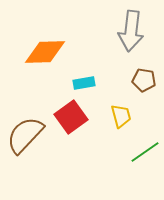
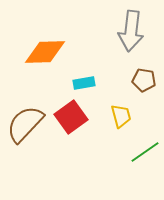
brown semicircle: moved 11 px up
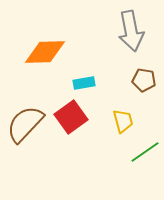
gray arrow: rotated 18 degrees counterclockwise
yellow trapezoid: moved 2 px right, 5 px down
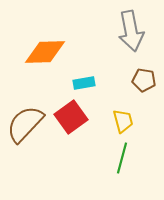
green line: moved 23 px left, 6 px down; rotated 40 degrees counterclockwise
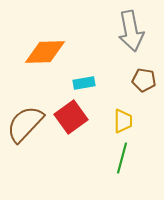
yellow trapezoid: rotated 15 degrees clockwise
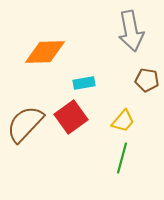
brown pentagon: moved 3 px right
yellow trapezoid: rotated 40 degrees clockwise
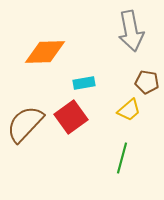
brown pentagon: moved 2 px down
yellow trapezoid: moved 6 px right, 11 px up; rotated 10 degrees clockwise
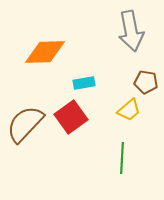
brown pentagon: moved 1 px left
green line: rotated 12 degrees counterclockwise
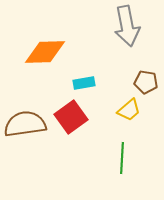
gray arrow: moved 4 px left, 5 px up
brown semicircle: rotated 39 degrees clockwise
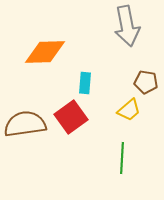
cyan rectangle: moved 1 px right; rotated 75 degrees counterclockwise
